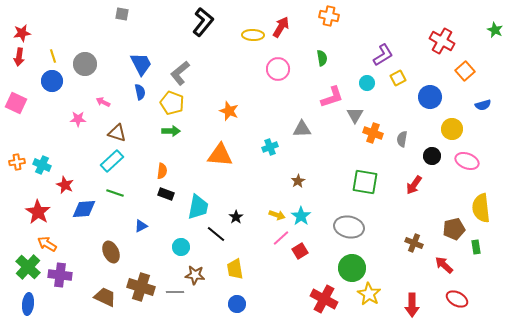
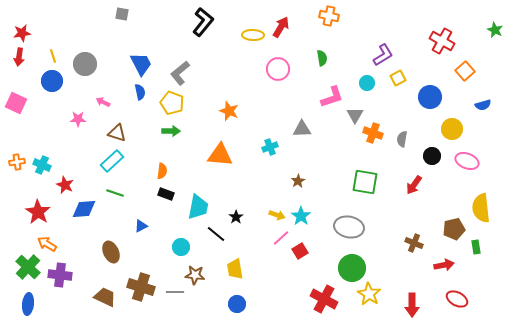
red arrow at (444, 265): rotated 126 degrees clockwise
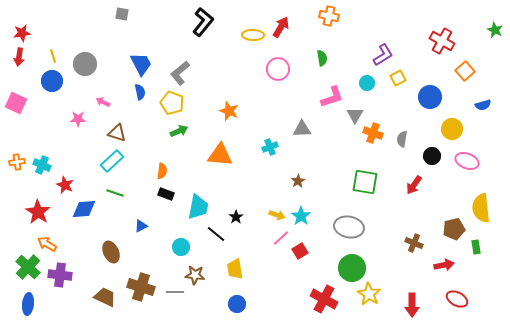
green arrow at (171, 131): moved 8 px right; rotated 24 degrees counterclockwise
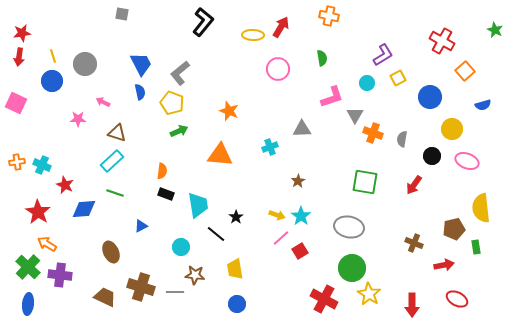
cyan trapezoid at (198, 207): moved 2 px up; rotated 20 degrees counterclockwise
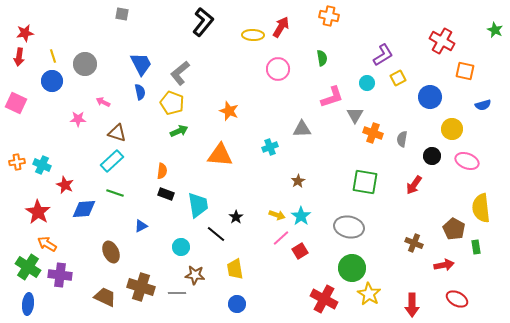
red star at (22, 33): moved 3 px right
orange square at (465, 71): rotated 36 degrees counterclockwise
brown pentagon at (454, 229): rotated 30 degrees counterclockwise
green cross at (28, 267): rotated 10 degrees counterclockwise
gray line at (175, 292): moved 2 px right, 1 px down
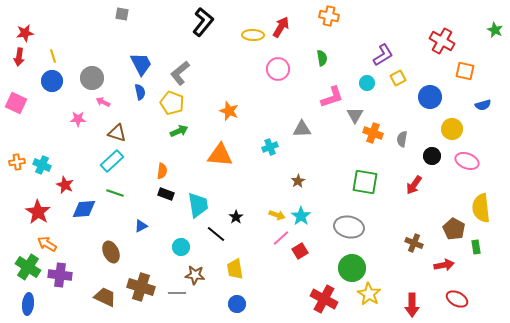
gray circle at (85, 64): moved 7 px right, 14 px down
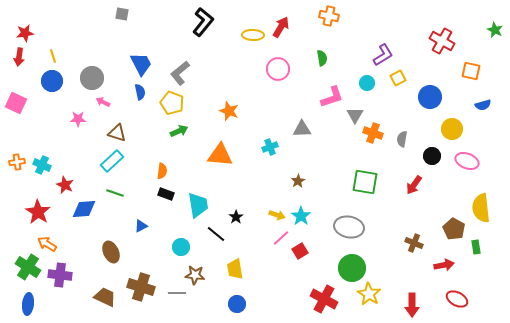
orange square at (465, 71): moved 6 px right
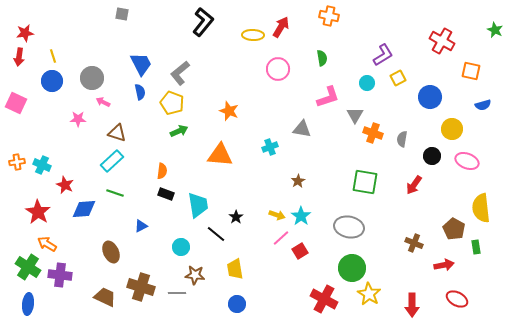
pink L-shape at (332, 97): moved 4 px left
gray triangle at (302, 129): rotated 12 degrees clockwise
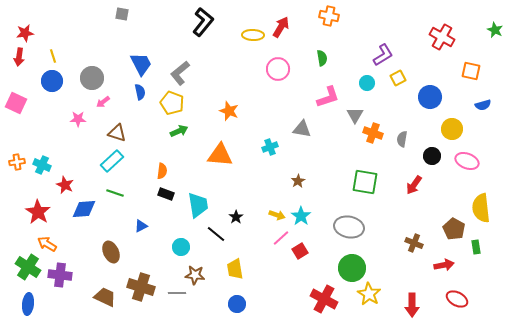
red cross at (442, 41): moved 4 px up
pink arrow at (103, 102): rotated 64 degrees counterclockwise
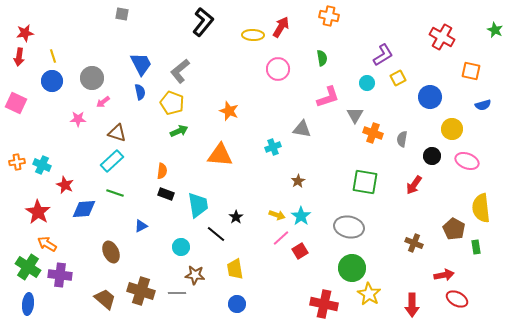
gray L-shape at (180, 73): moved 2 px up
cyan cross at (270, 147): moved 3 px right
red arrow at (444, 265): moved 10 px down
brown cross at (141, 287): moved 4 px down
brown trapezoid at (105, 297): moved 2 px down; rotated 15 degrees clockwise
red cross at (324, 299): moved 5 px down; rotated 16 degrees counterclockwise
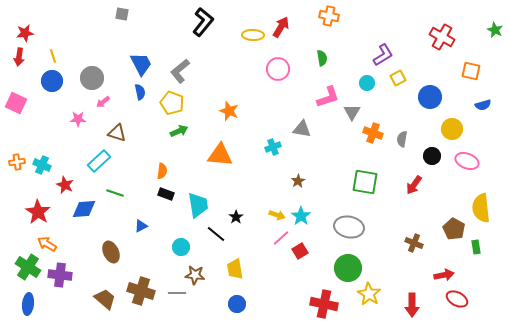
gray triangle at (355, 115): moved 3 px left, 3 px up
cyan rectangle at (112, 161): moved 13 px left
green circle at (352, 268): moved 4 px left
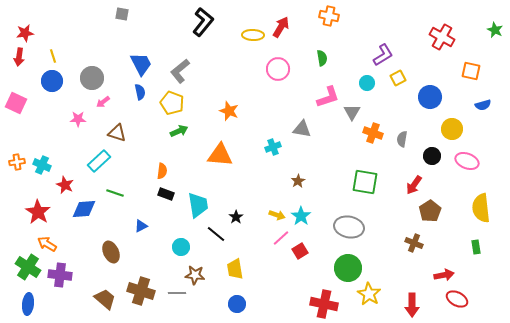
brown pentagon at (454, 229): moved 24 px left, 18 px up; rotated 10 degrees clockwise
